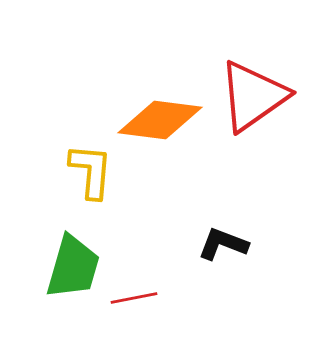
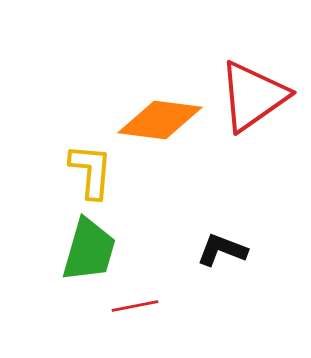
black L-shape: moved 1 px left, 6 px down
green trapezoid: moved 16 px right, 17 px up
red line: moved 1 px right, 8 px down
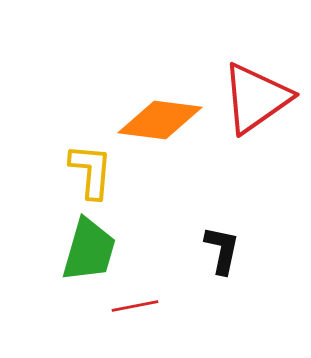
red triangle: moved 3 px right, 2 px down
black L-shape: rotated 81 degrees clockwise
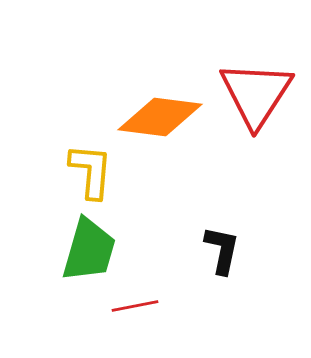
red triangle: moved 4 px up; rotated 22 degrees counterclockwise
orange diamond: moved 3 px up
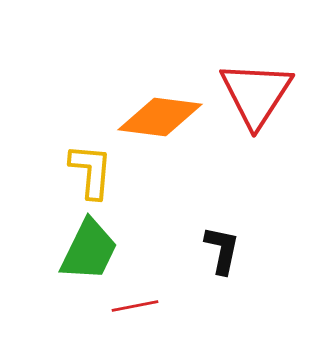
green trapezoid: rotated 10 degrees clockwise
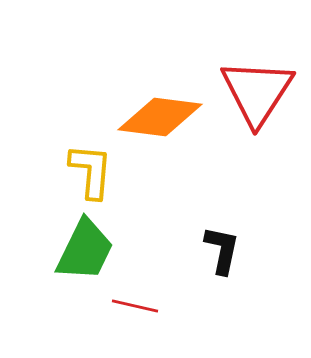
red triangle: moved 1 px right, 2 px up
green trapezoid: moved 4 px left
red line: rotated 24 degrees clockwise
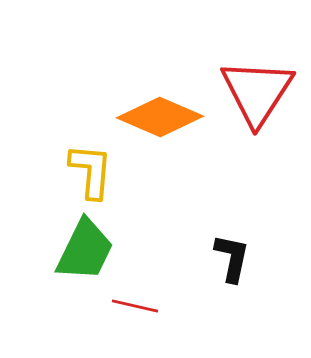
orange diamond: rotated 16 degrees clockwise
black L-shape: moved 10 px right, 8 px down
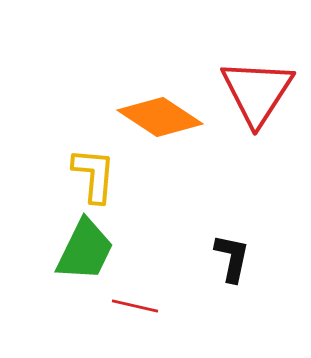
orange diamond: rotated 10 degrees clockwise
yellow L-shape: moved 3 px right, 4 px down
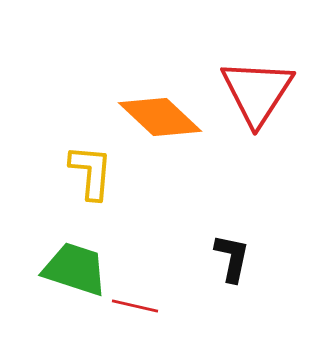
orange diamond: rotated 10 degrees clockwise
yellow L-shape: moved 3 px left, 3 px up
green trapezoid: moved 10 px left, 19 px down; rotated 98 degrees counterclockwise
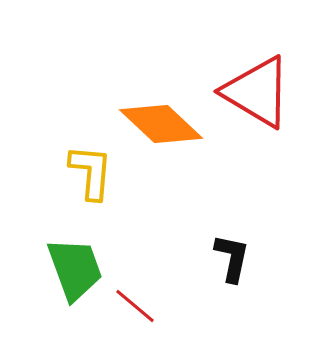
red triangle: rotated 32 degrees counterclockwise
orange diamond: moved 1 px right, 7 px down
green trapezoid: rotated 52 degrees clockwise
red line: rotated 27 degrees clockwise
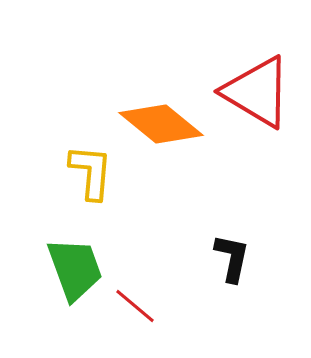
orange diamond: rotated 4 degrees counterclockwise
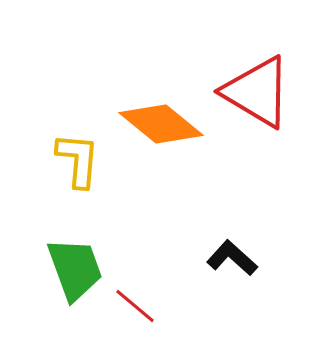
yellow L-shape: moved 13 px left, 12 px up
black L-shape: rotated 60 degrees counterclockwise
